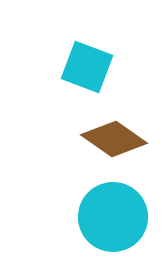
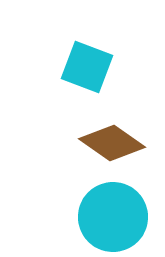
brown diamond: moved 2 px left, 4 px down
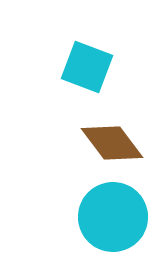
brown diamond: rotated 18 degrees clockwise
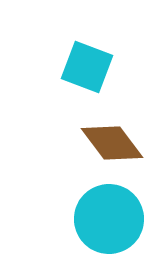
cyan circle: moved 4 px left, 2 px down
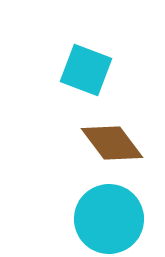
cyan square: moved 1 px left, 3 px down
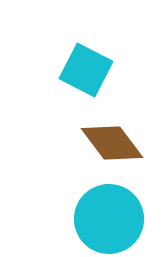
cyan square: rotated 6 degrees clockwise
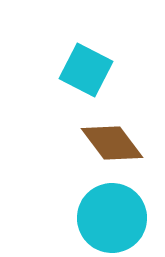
cyan circle: moved 3 px right, 1 px up
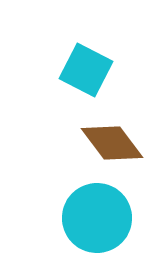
cyan circle: moved 15 px left
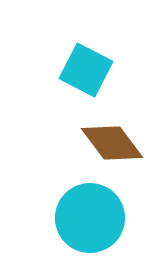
cyan circle: moved 7 px left
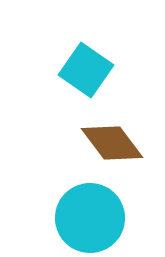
cyan square: rotated 8 degrees clockwise
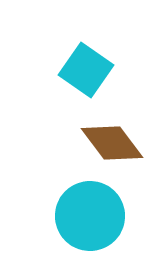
cyan circle: moved 2 px up
